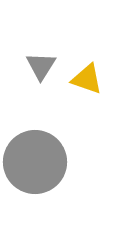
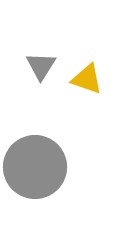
gray circle: moved 5 px down
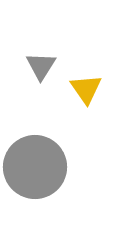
yellow triangle: moved 1 px left, 10 px down; rotated 36 degrees clockwise
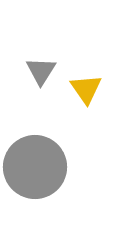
gray triangle: moved 5 px down
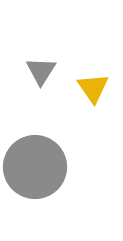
yellow triangle: moved 7 px right, 1 px up
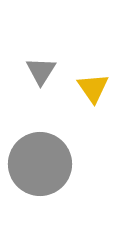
gray circle: moved 5 px right, 3 px up
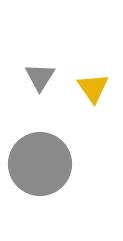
gray triangle: moved 1 px left, 6 px down
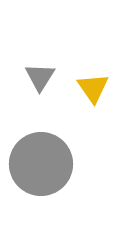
gray circle: moved 1 px right
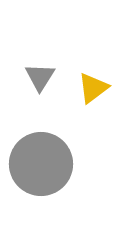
yellow triangle: rotated 28 degrees clockwise
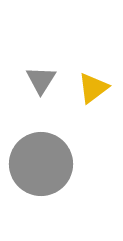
gray triangle: moved 1 px right, 3 px down
